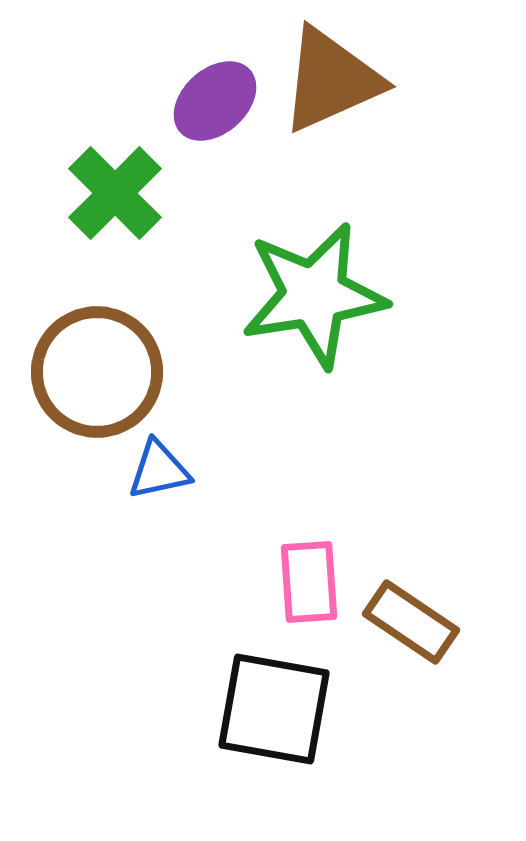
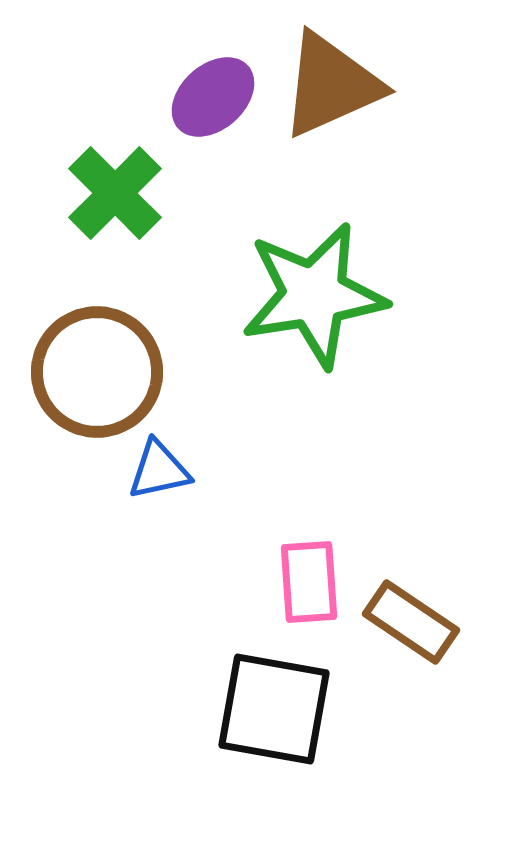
brown triangle: moved 5 px down
purple ellipse: moved 2 px left, 4 px up
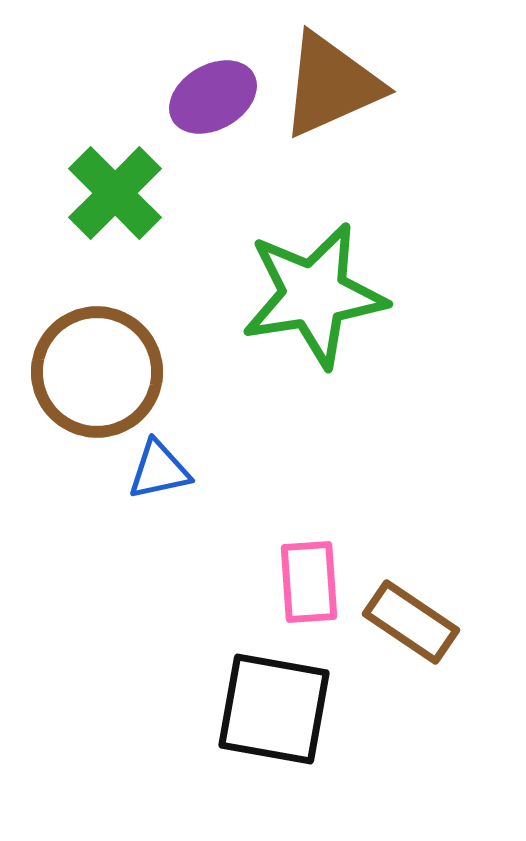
purple ellipse: rotated 12 degrees clockwise
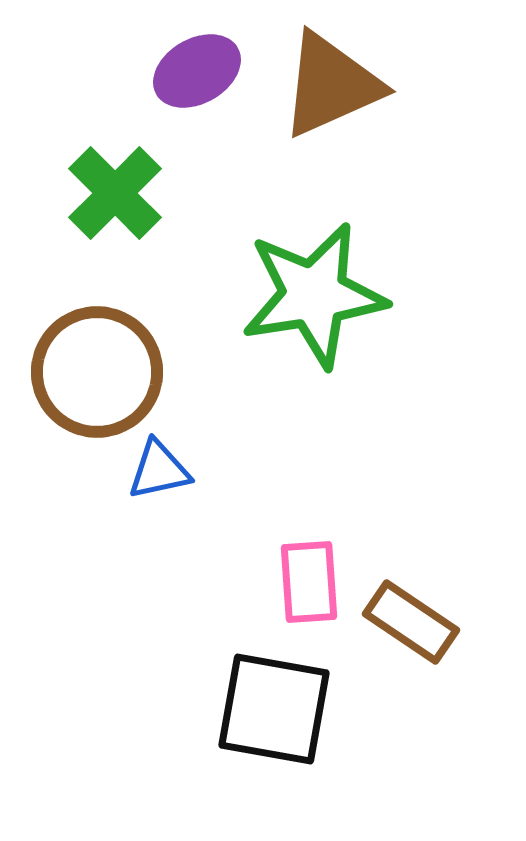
purple ellipse: moved 16 px left, 26 px up
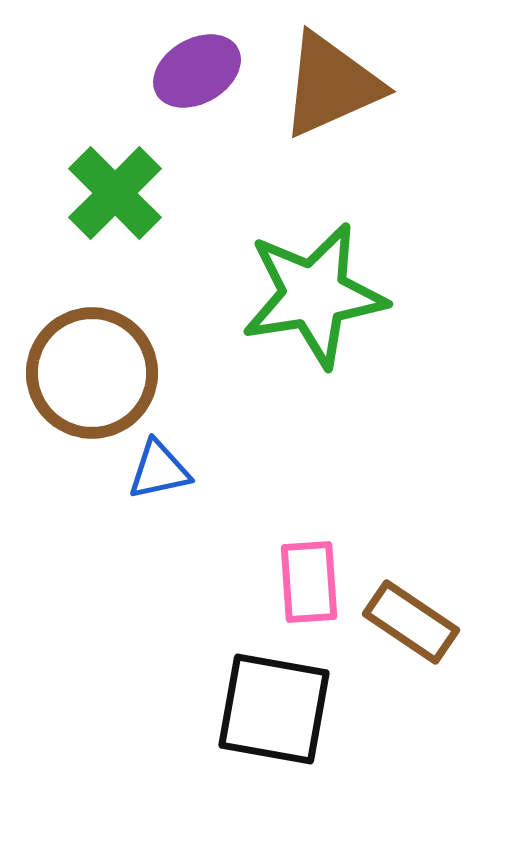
brown circle: moved 5 px left, 1 px down
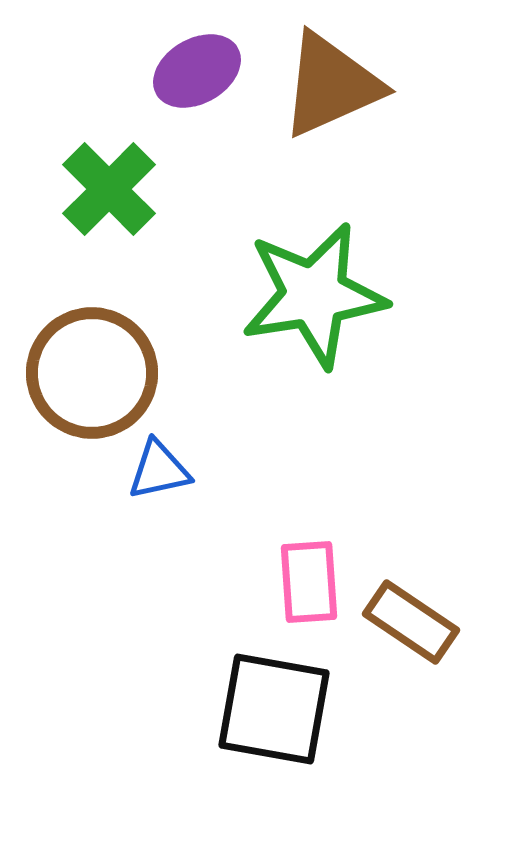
green cross: moved 6 px left, 4 px up
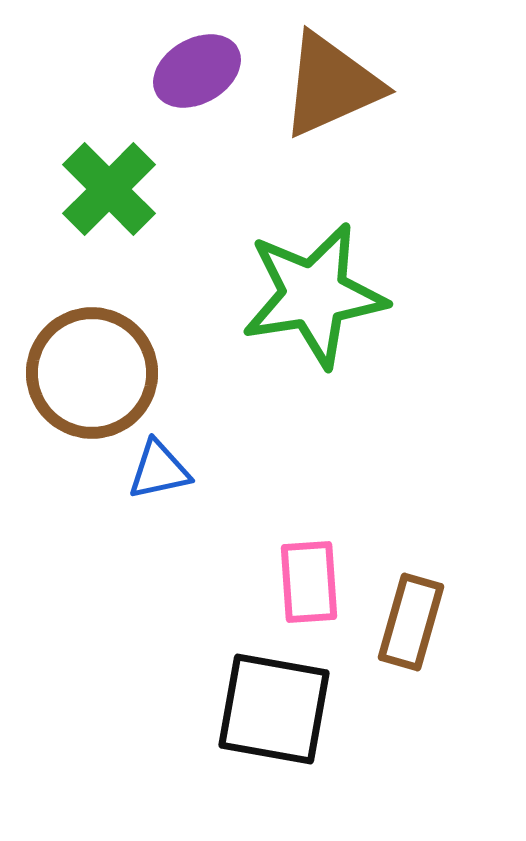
brown rectangle: rotated 72 degrees clockwise
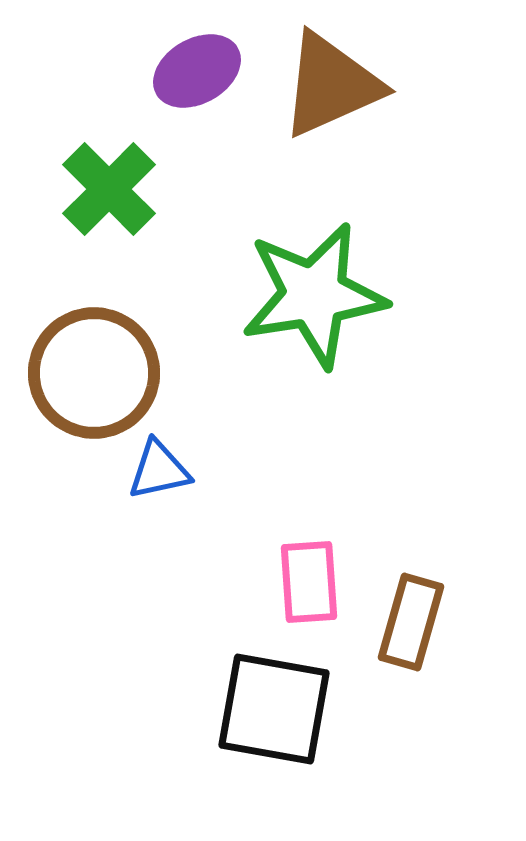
brown circle: moved 2 px right
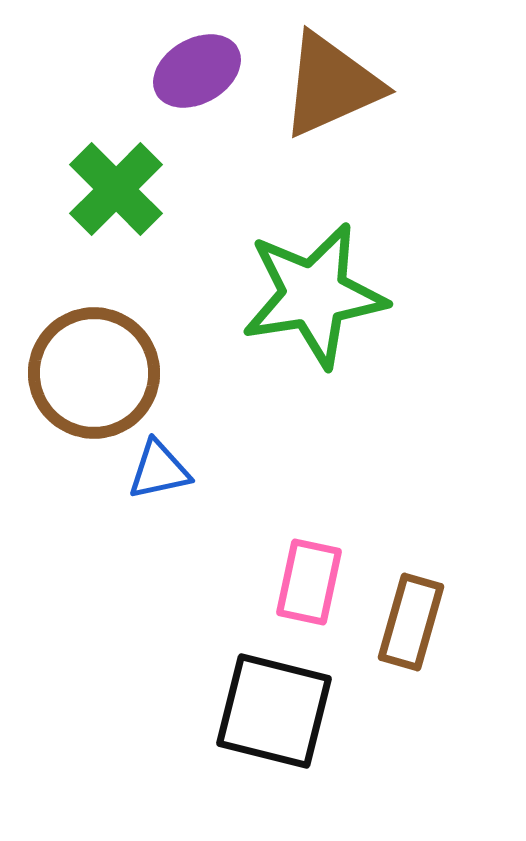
green cross: moved 7 px right
pink rectangle: rotated 16 degrees clockwise
black square: moved 2 px down; rotated 4 degrees clockwise
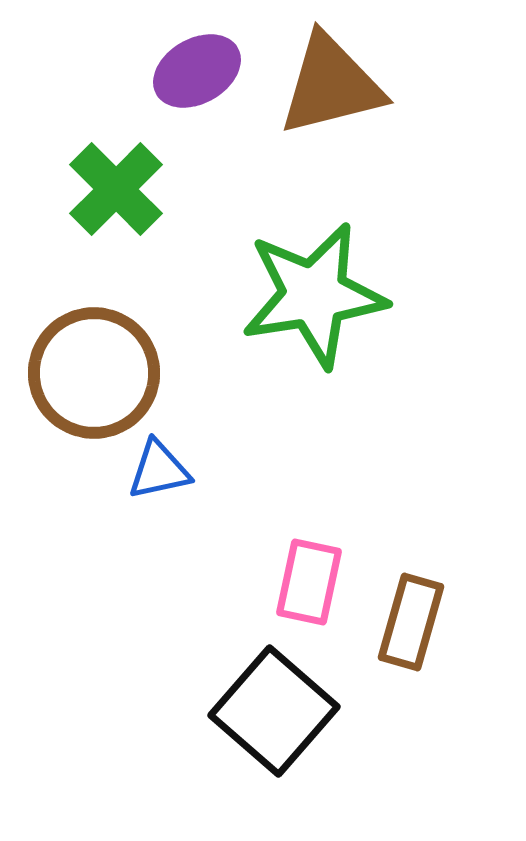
brown triangle: rotated 10 degrees clockwise
black square: rotated 27 degrees clockwise
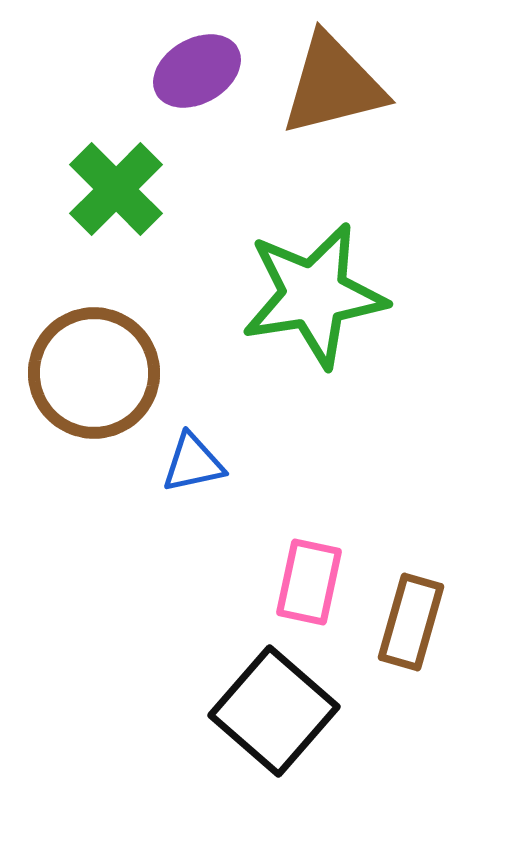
brown triangle: moved 2 px right
blue triangle: moved 34 px right, 7 px up
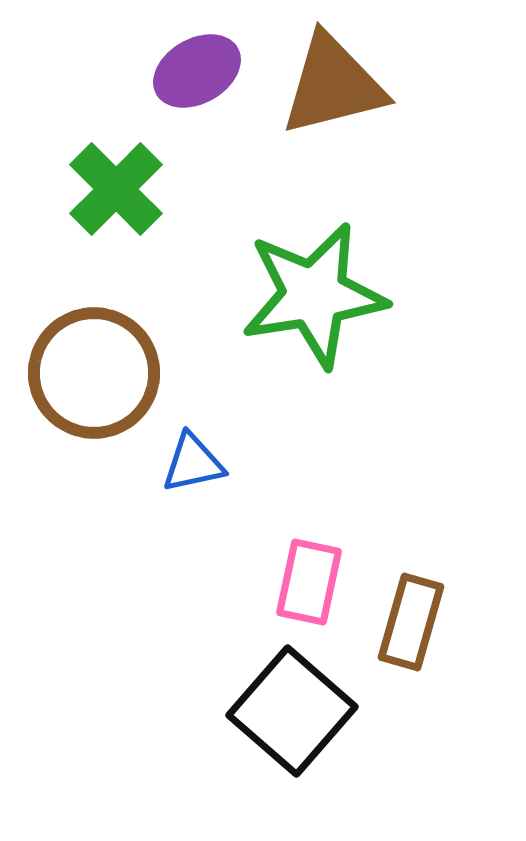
black square: moved 18 px right
